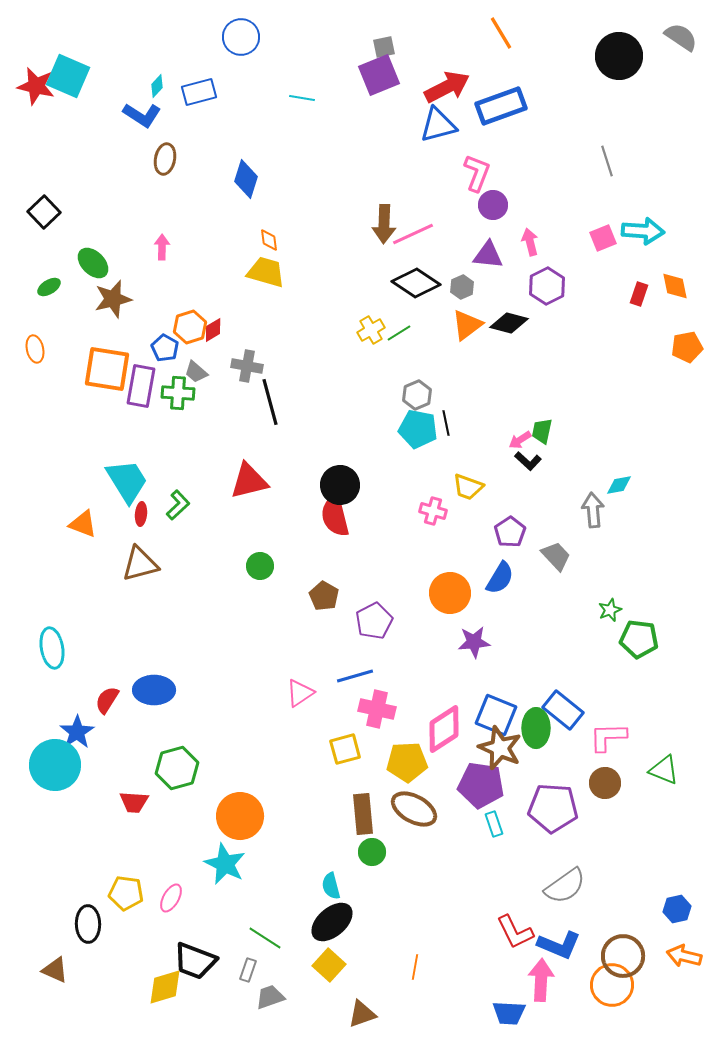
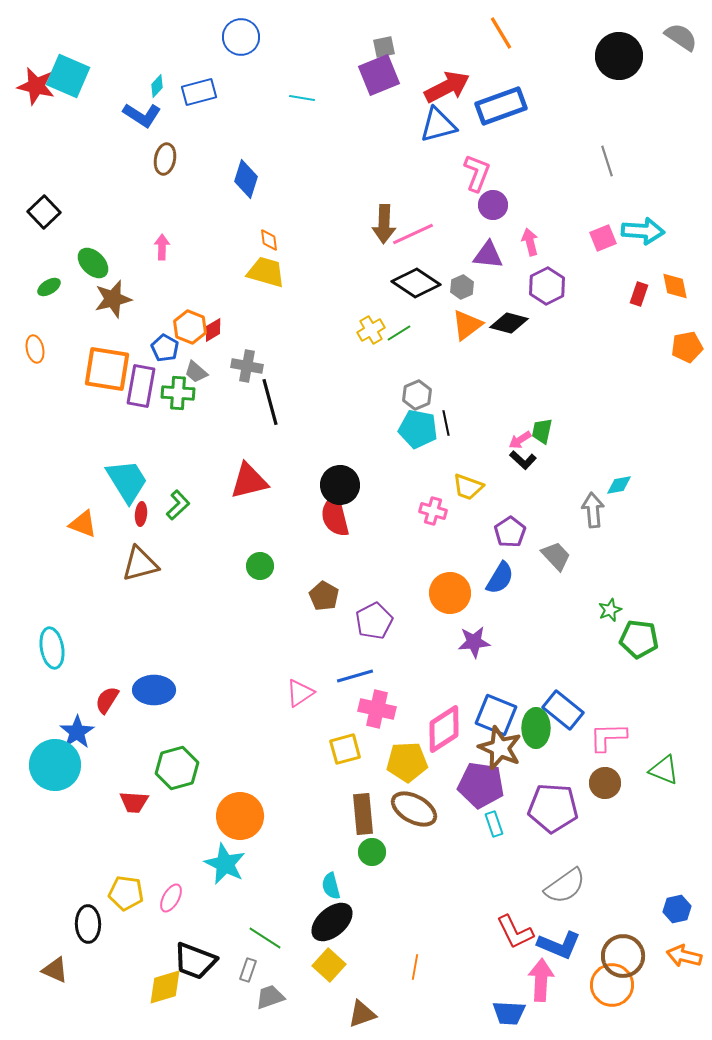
orange hexagon at (190, 327): rotated 20 degrees counterclockwise
black L-shape at (528, 461): moved 5 px left, 1 px up
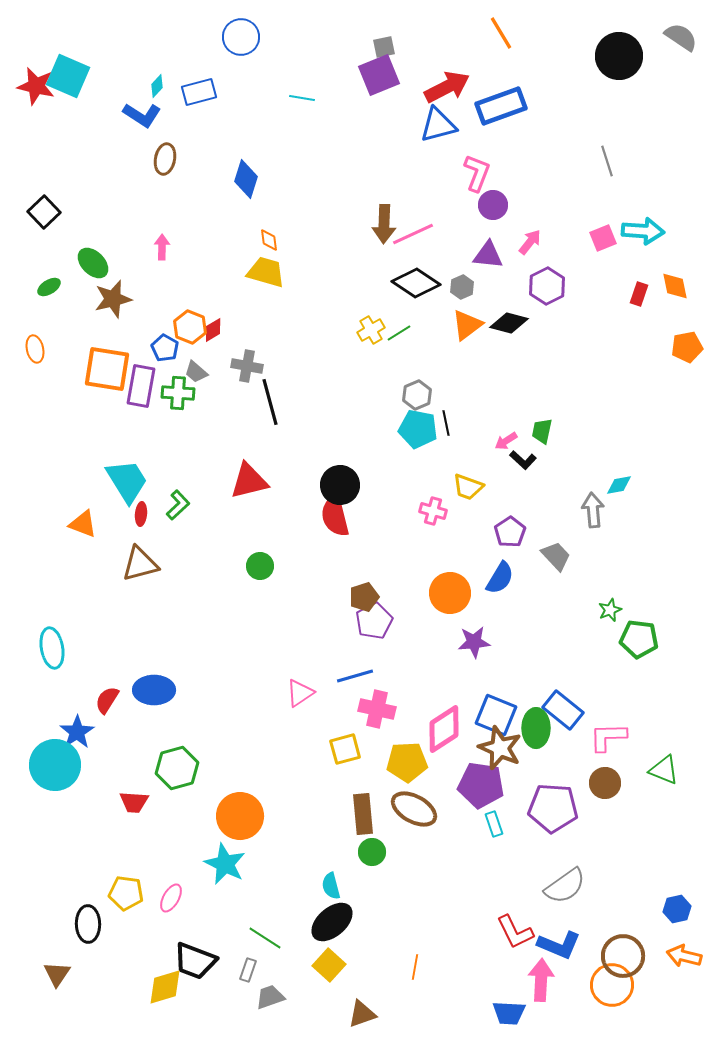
pink arrow at (530, 242): rotated 52 degrees clockwise
pink arrow at (520, 440): moved 14 px left, 1 px down
brown pentagon at (324, 596): moved 40 px right, 1 px down; rotated 24 degrees clockwise
brown triangle at (55, 970): moved 2 px right, 4 px down; rotated 40 degrees clockwise
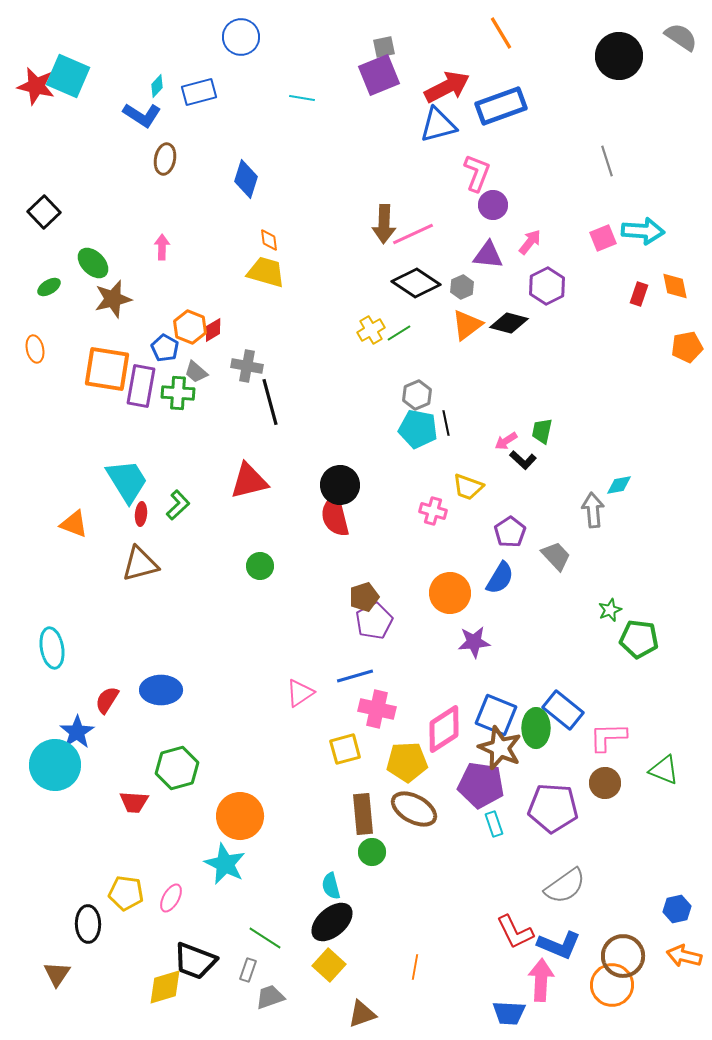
orange triangle at (83, 524): moved 9 px left
blue ellipse at (154, 690): moved 7 px right
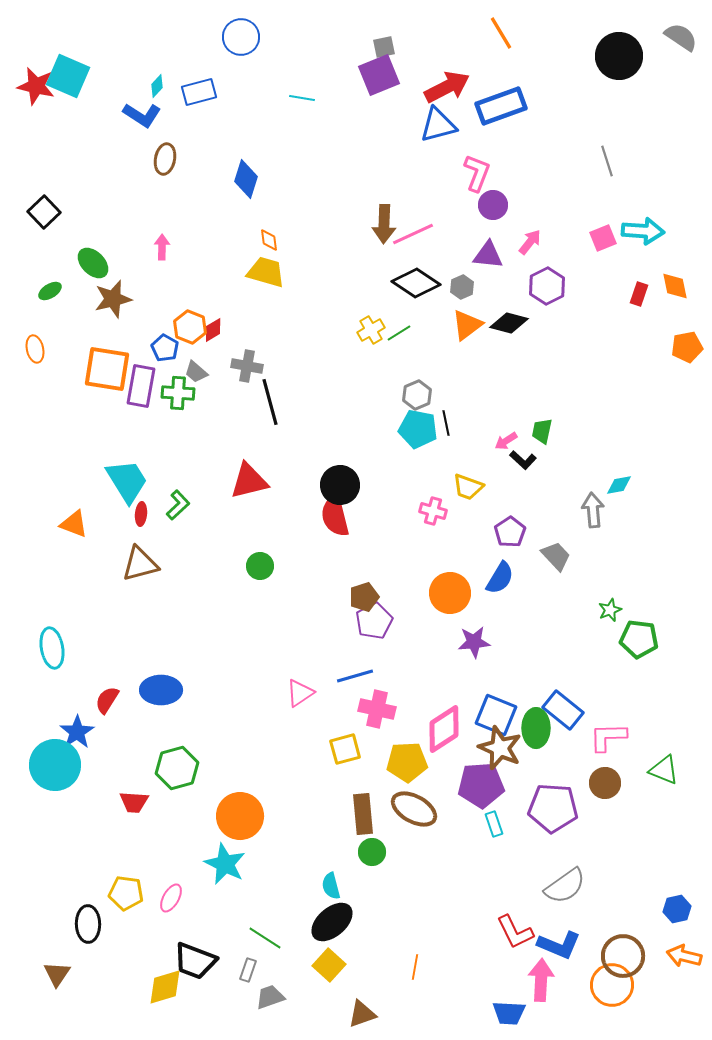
green ellipse at (49, 287): moved 1 px right, 4 px down
purple pentagon at (481, 785): rotated 12 degrees counterclockwise
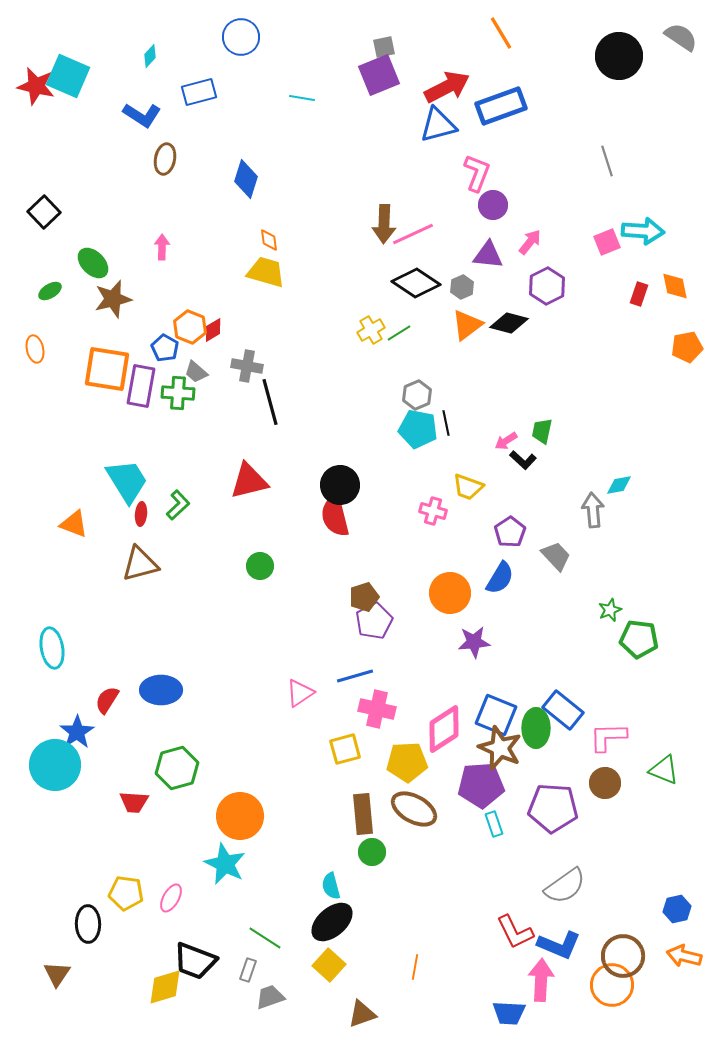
cyan diamond at (157, 86): moved 7 px left, 30 px up
pink square at (603, 238): moved 4 px right, 4 px down
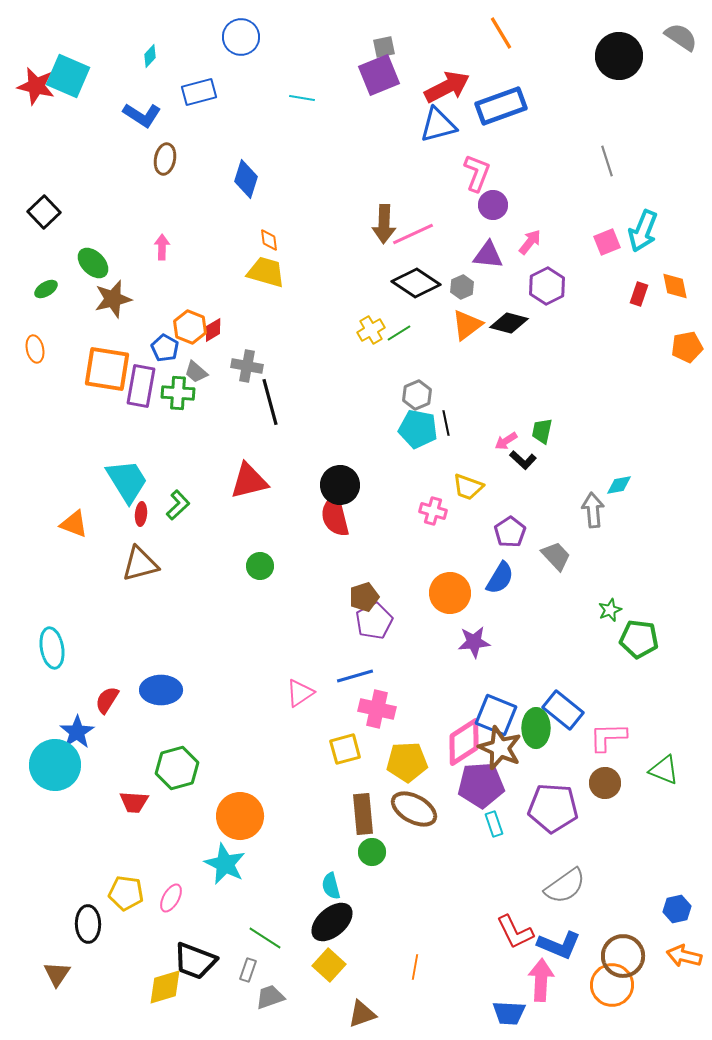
cyan arrow at (643, 231): rotated 108 degrees clockwise
green ellipse at (50, 291): moved 4 px left, 2 px up
pink diamond at (444, 729): moved 20 px right, 13 px down
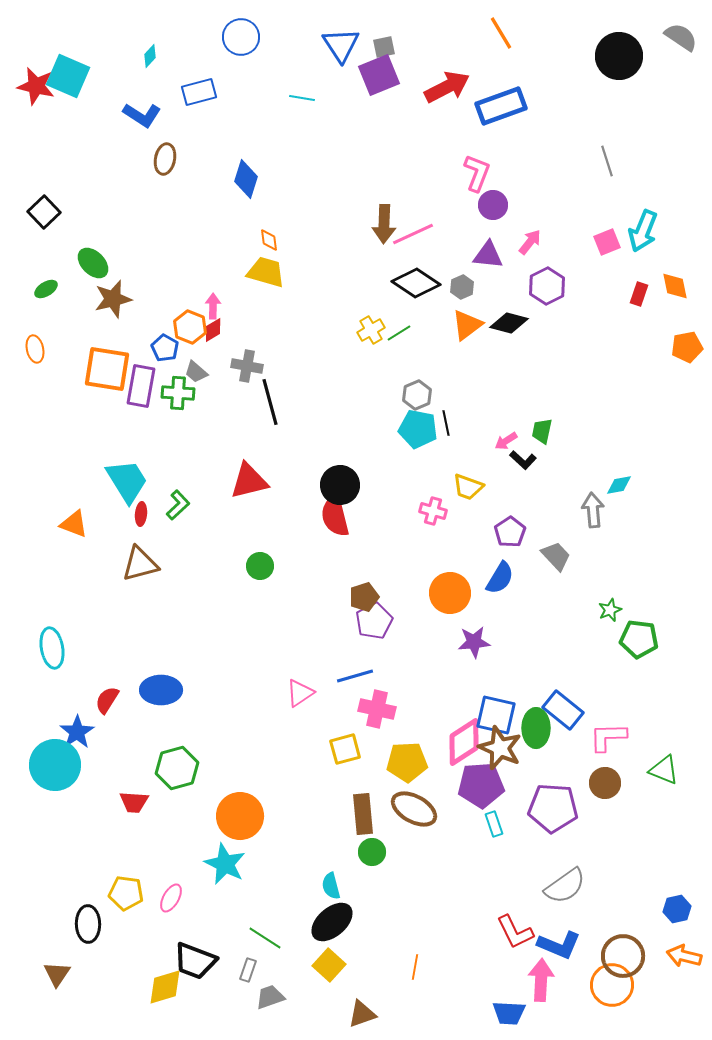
blue triangle at (438, 125): moved 97 px left, 80 px up; rotated 48 degrees counterclockwise
pink arrow at (162, 247): moved 51 px right, 59 px down
blue square at (496, 715): rotated 9 degrees counterclockwise
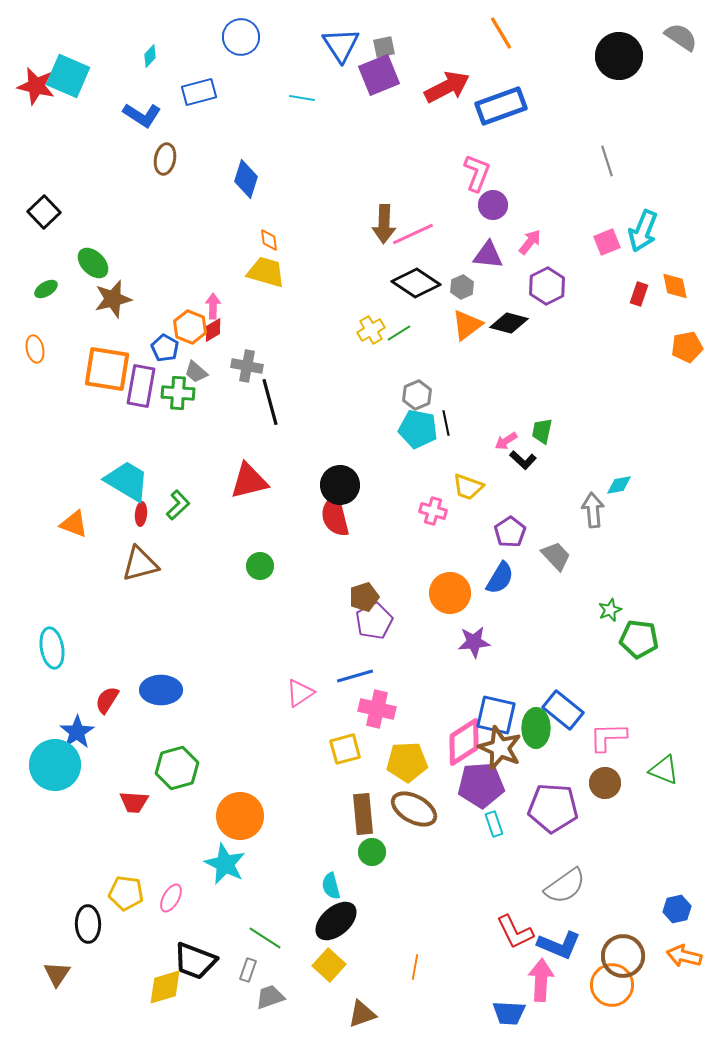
cyan trapezoid at (127, 481): rotated 27 degrees counterclockwise
black ellipse at (332, 922): moved 4 px right, 1 px up
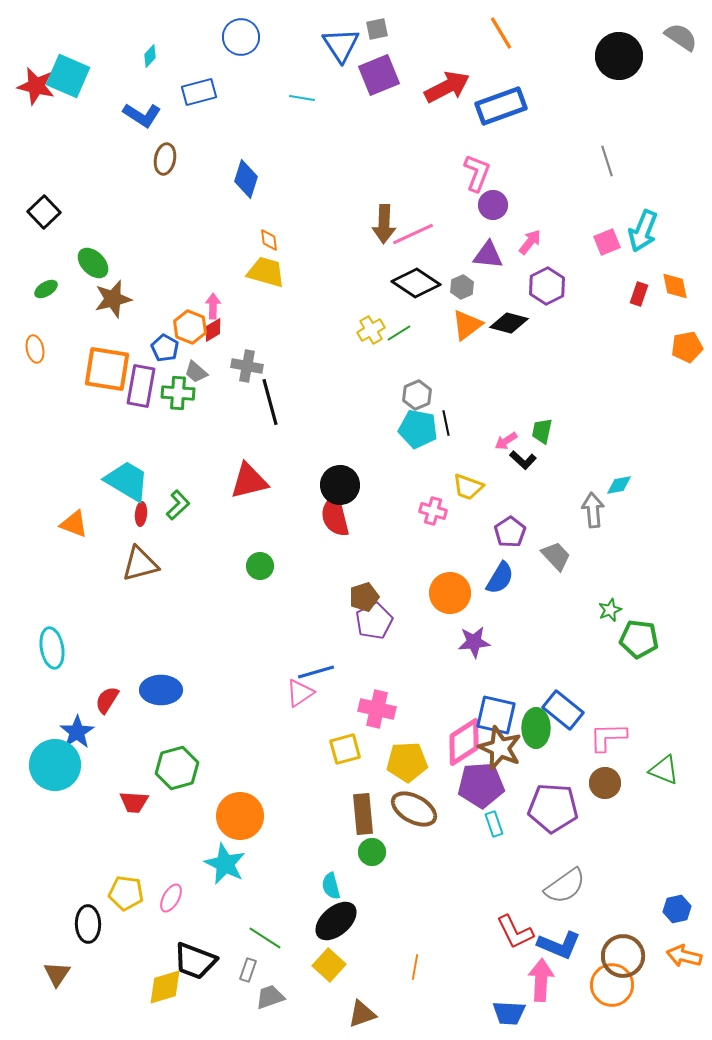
gray square at (384, 47): moved 7 px left, 18 px up
blue line at (355, 676): moved 39 px left, 4 px up
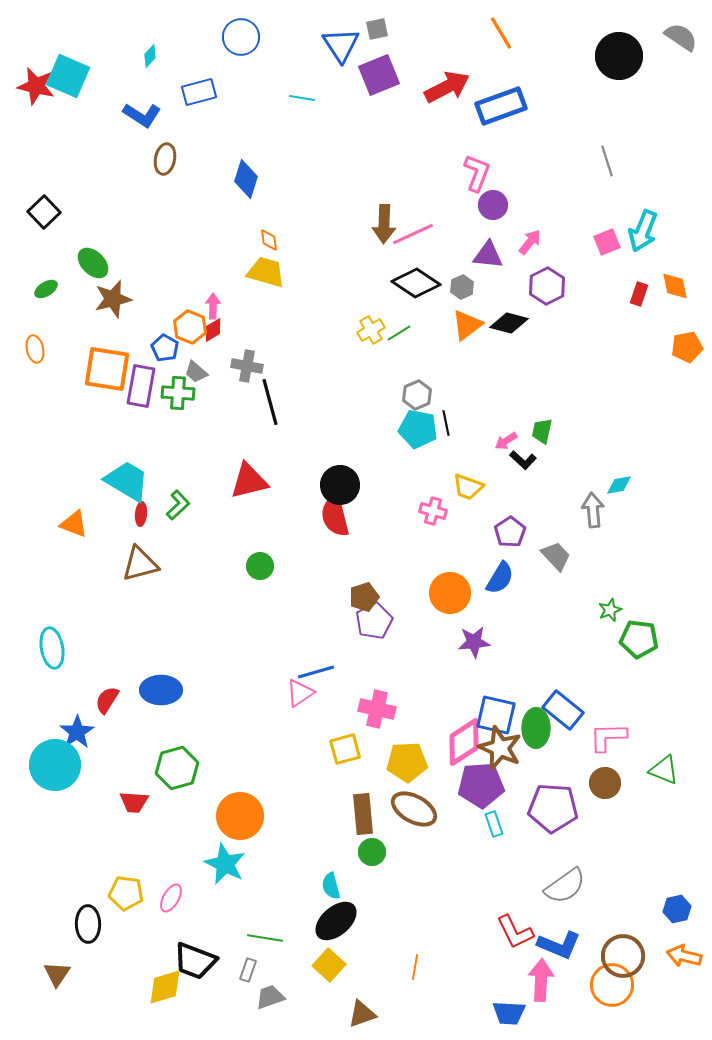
green line at (265, 938): rotated 24 degrees counterclockwise
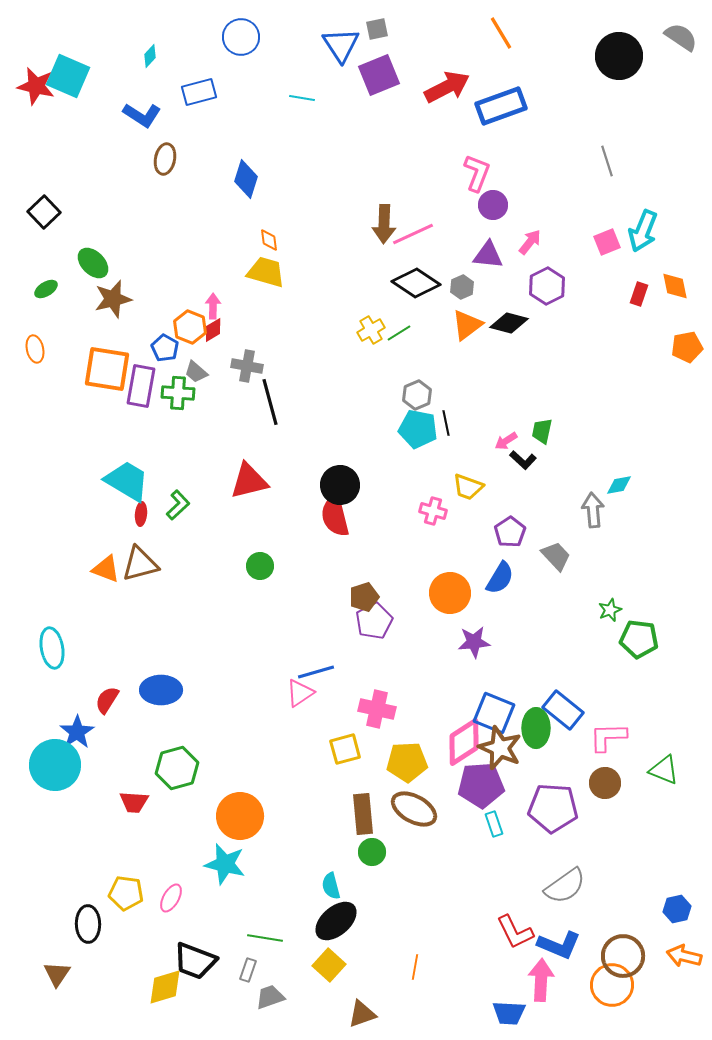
orange triangle at (74, 524): moved 32 px right, 45 px down
blue square at (496, 715): moved 2 px left, 2 px up; rotated 9 degrees clockwise
cyan star at (225, 864): rotated 12 degrees counterclockwise
